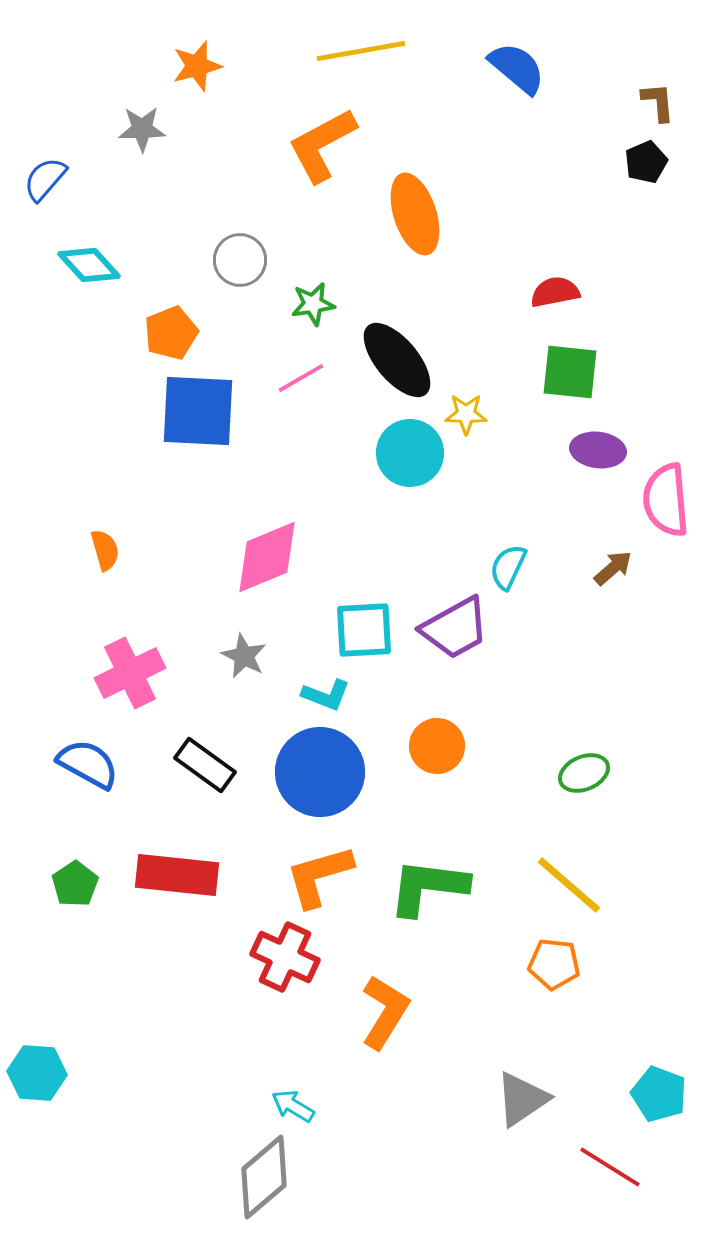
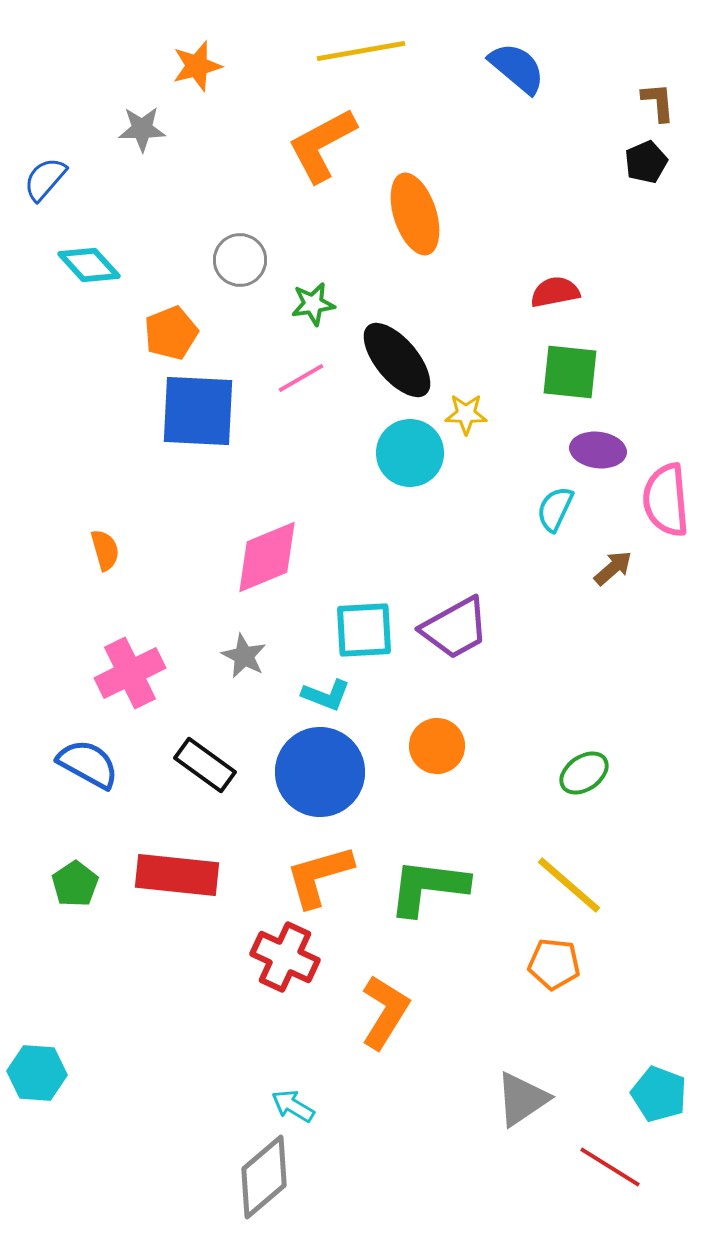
cyan semicircle at (508, 567): moved 47 px right, 58 px up
green ellipse at (584, 773): rotated 12 degrees counterclockwise
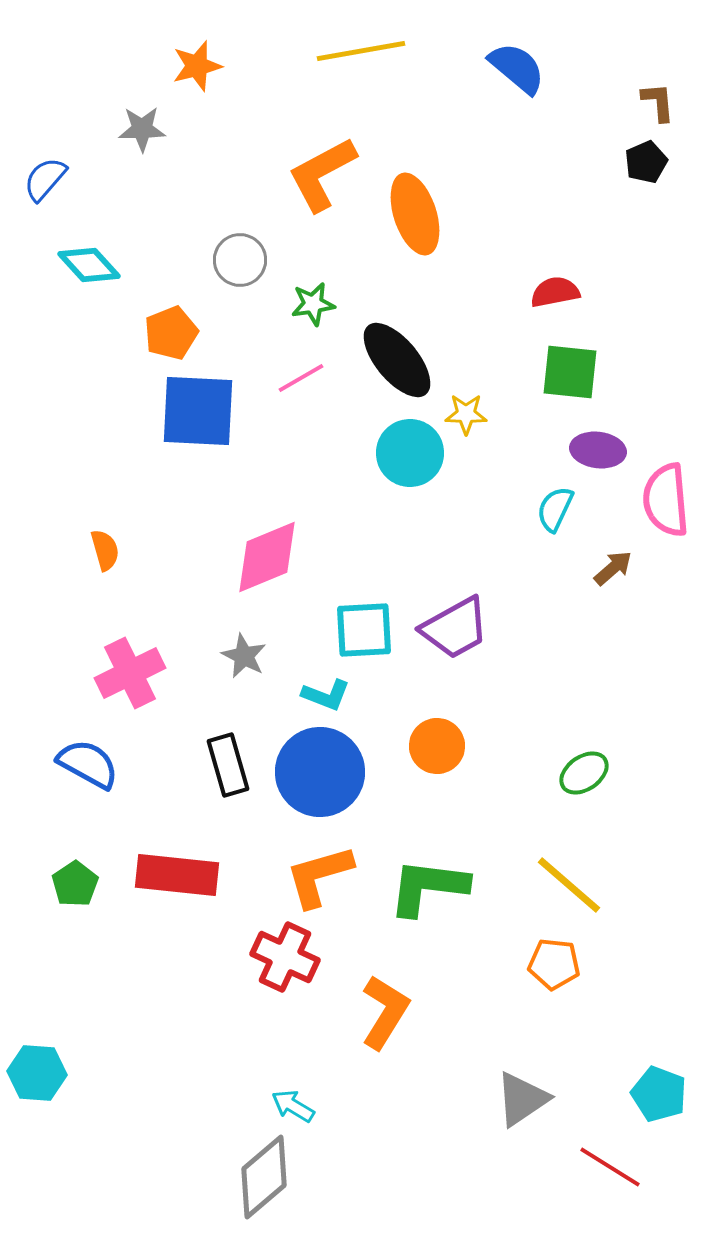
orange L-shape at (322, 145): moved 29 px down
black rectangle at (205, 765): moved 23 px right; rotated 38 degrees clockwise
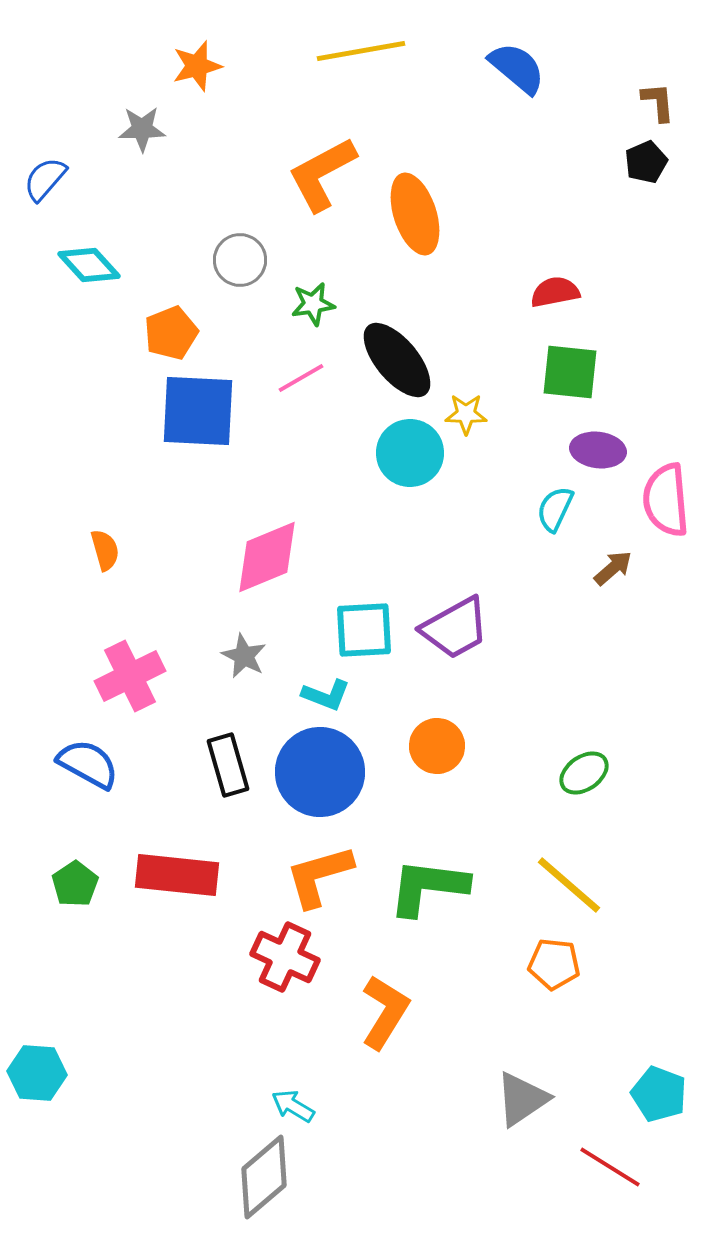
pink cross at (130, 673): moved 3 px down
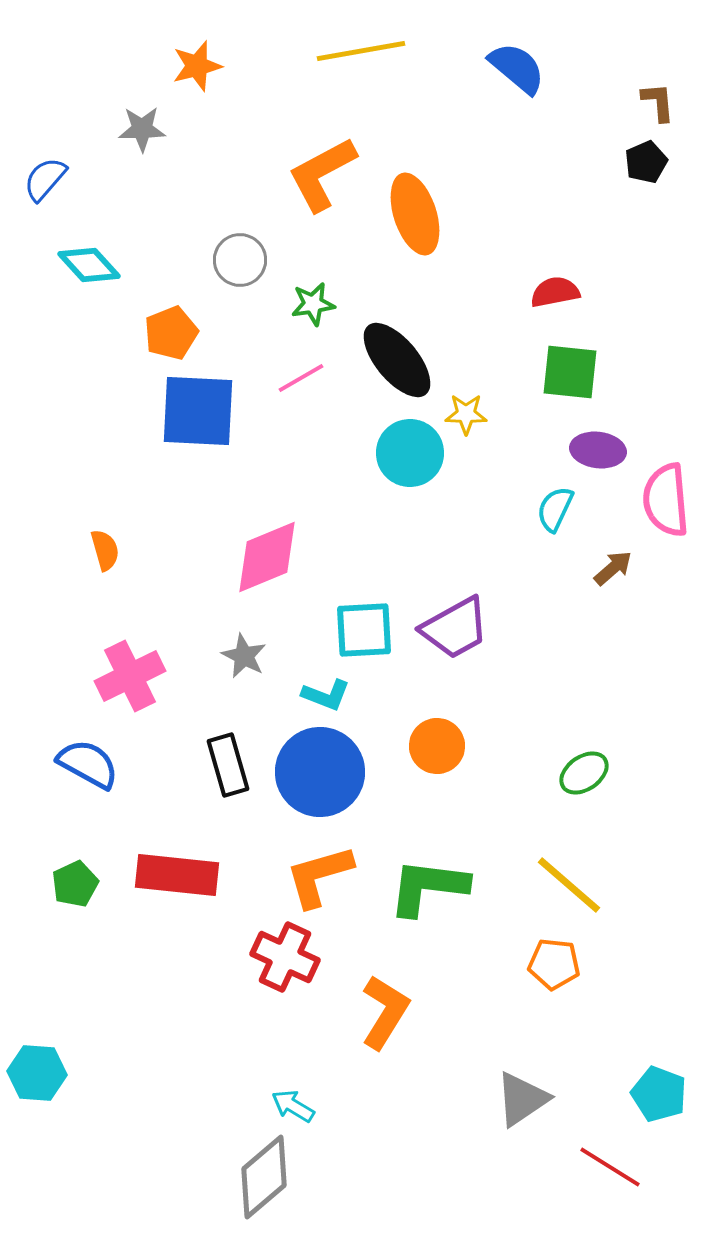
green pentagon at (75, 884): rotated 9 degrees clockwise
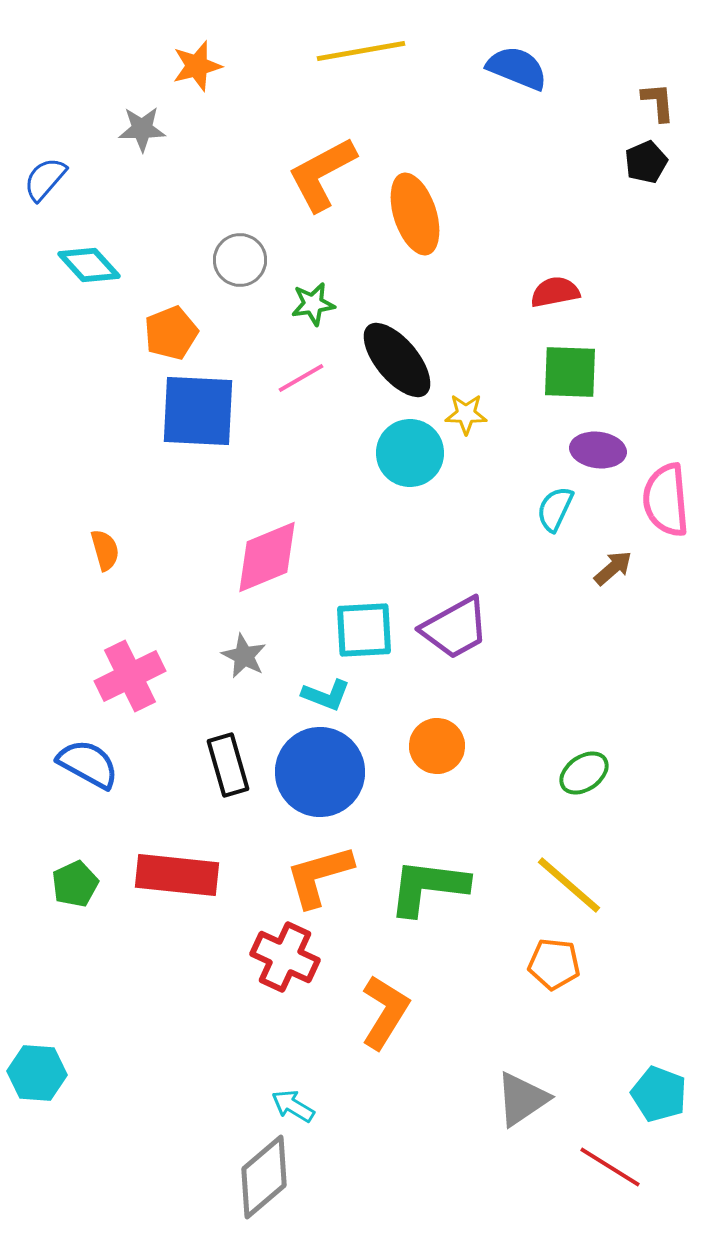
blue semicircle at (517, 68): rotated 18 degrees counterclockwise
green square at (570, 372): rotated 4 degrees counterclockwise
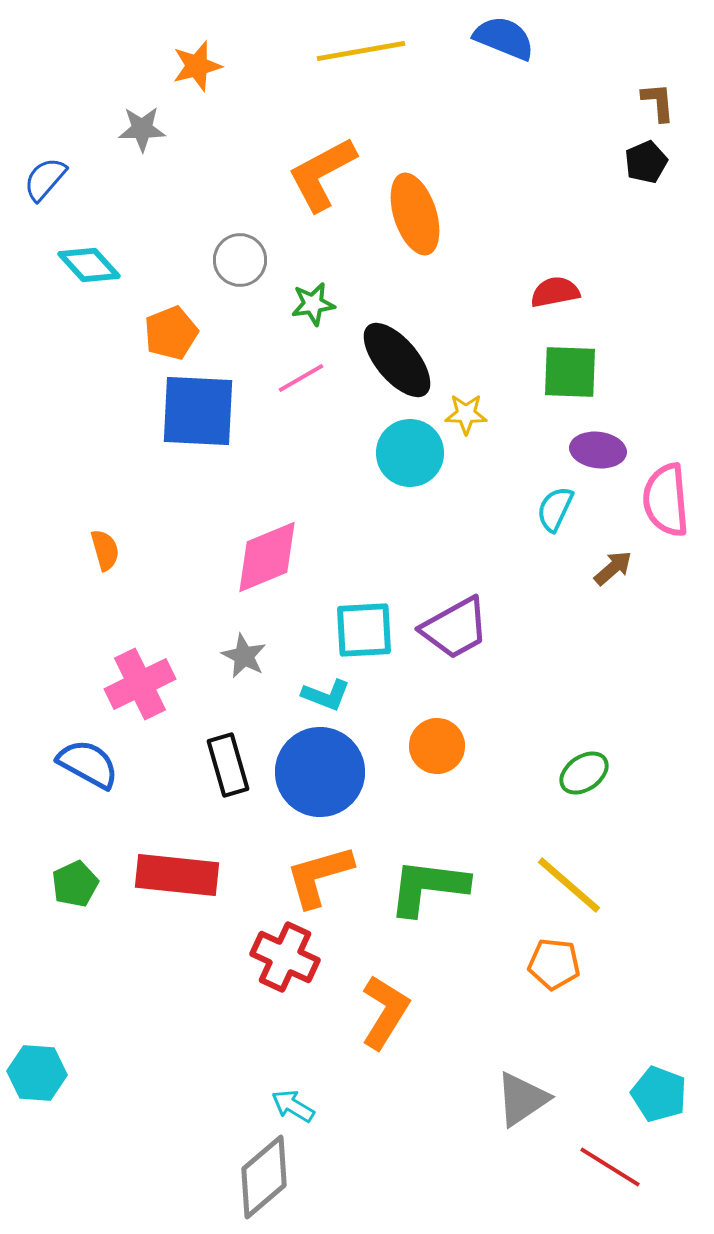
blue semicircle at (517, 68): moved 13 px left, 30 px up
pink cross at (130, 676): moved 10 px right, 8 px down
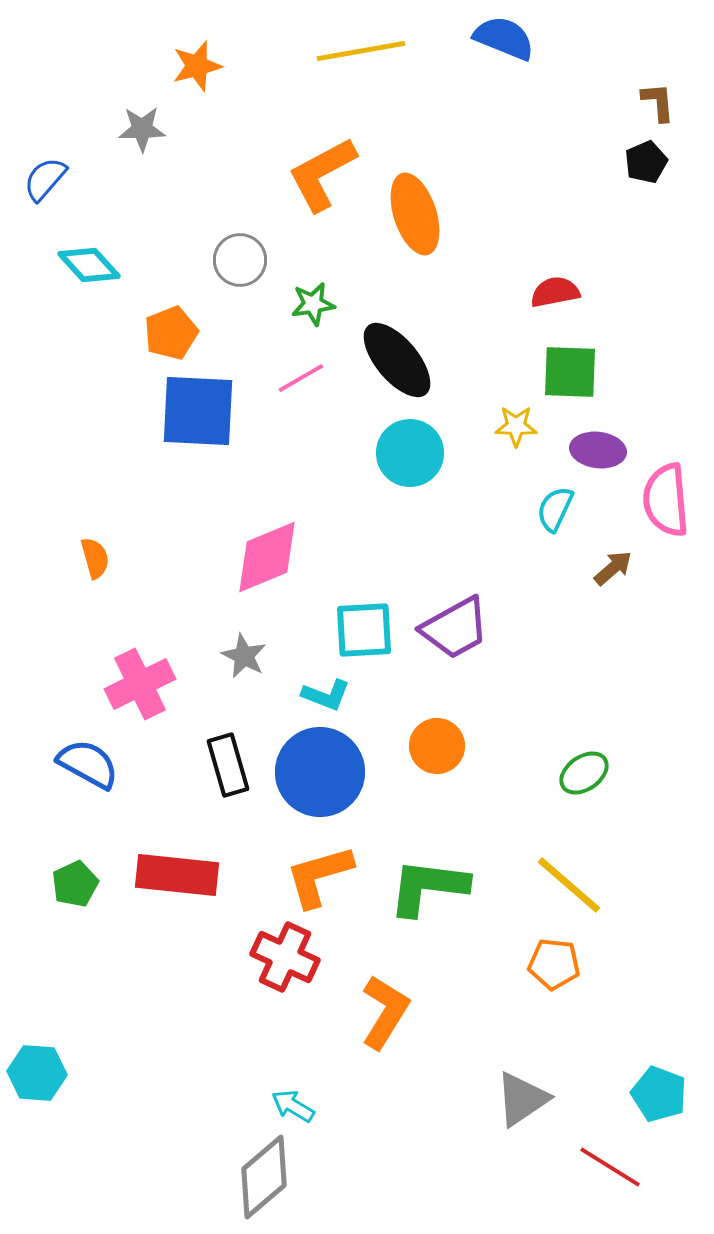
yellow star at (466, 414): moved 50 px right, 12 px down
orange semicircle at (105, 550): moved 10 px left, 8 px down
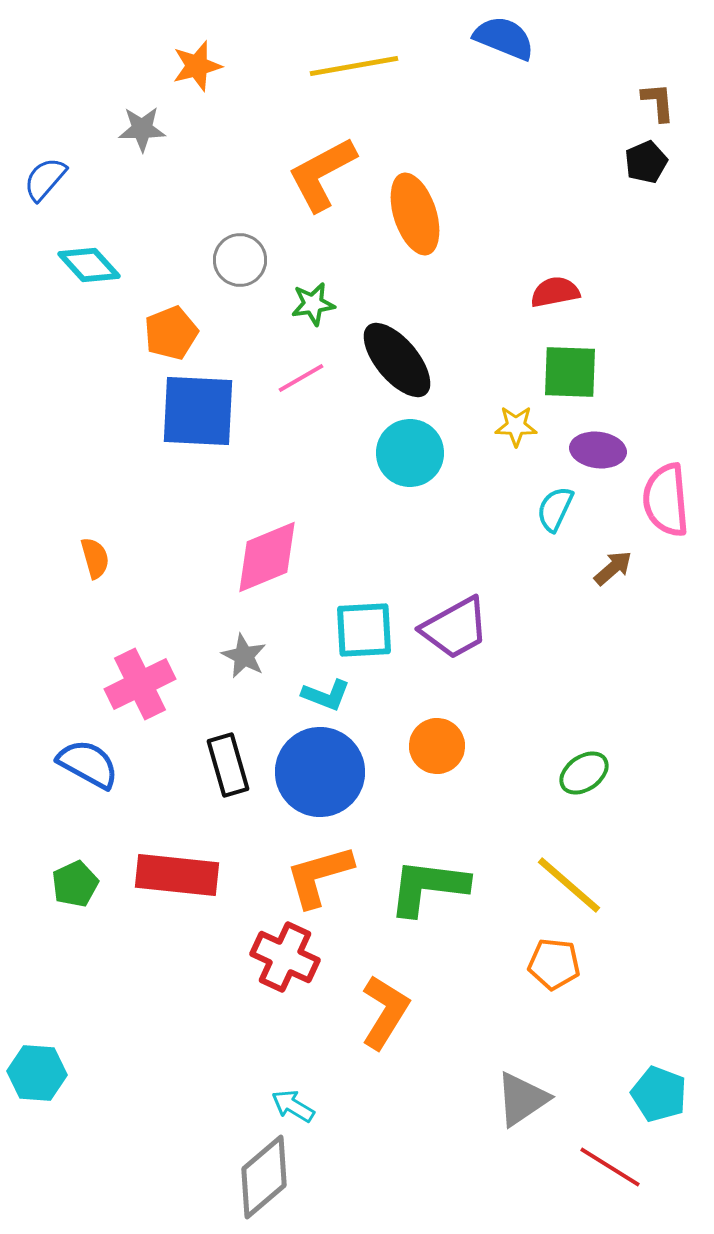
yellow line at (361, 51): moved 7 px left, 15 px down
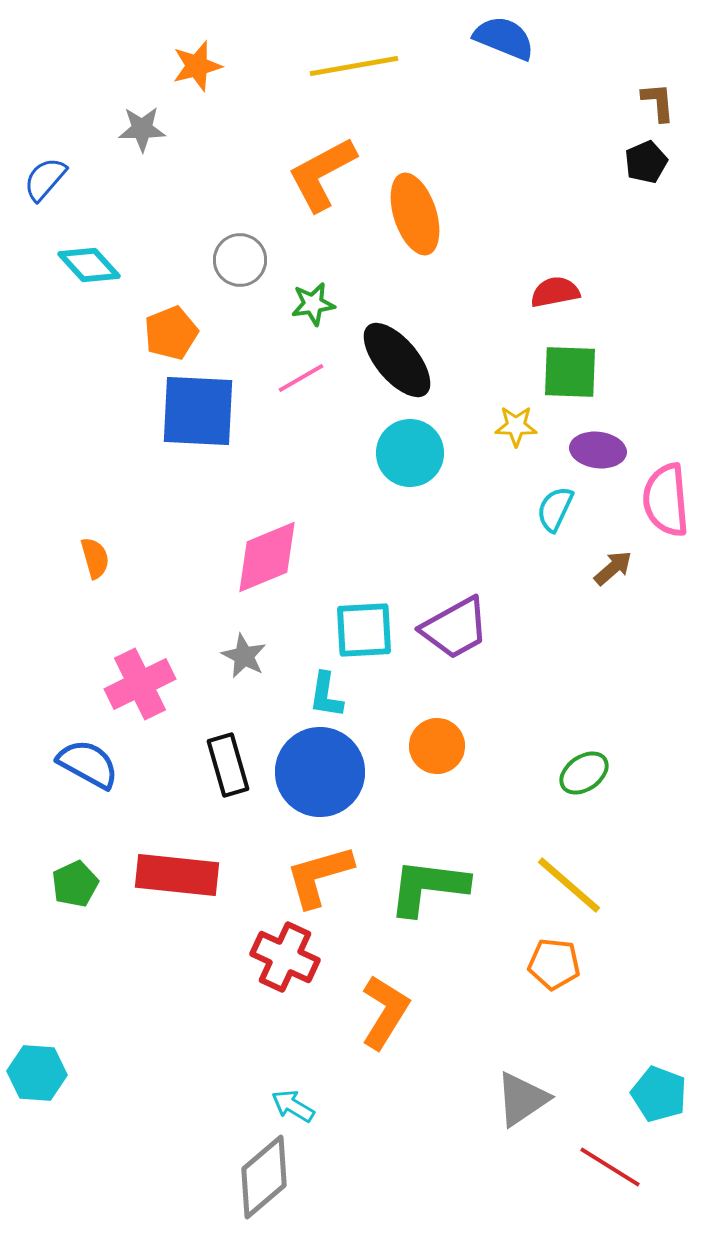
cyan L-shape at (326, 695): rotated 78 degrees clockwise
